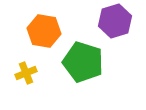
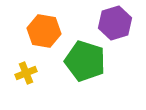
purple hexagon: moved 2 px down
green pentagon: moved 2 px right, 1 px up
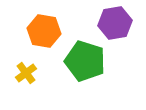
purple hexagon: rotated 8 degrees clockwise
yellow cross: rotated 15 degrees counterclockwise
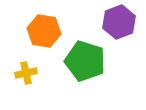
purple hexagon: moved 4 px right, 1 px up; rotated 12 degrees counterclockwise
yellow cross: rotated 25 degrees clockwise
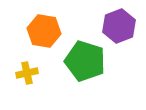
purple hexagon: moved 4 px down
yellow cross: moved 1 px right
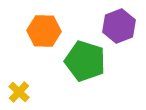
orange hexagon: rotated 8 degrees counterclockwise
yellow cross: moved 8 px left, 19 px down; rotated 35 degrees counterclockwise
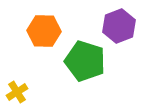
yellow cross: moved 2 px left; rotated 15 degrees clockwise
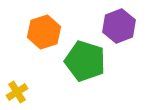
orange hexagon: moved 1 px down; rotated 20 degrees counterclockwise
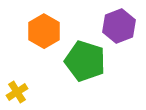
orange hexagon: moved 1 px up; rotated 12 degrees counterclockwise
